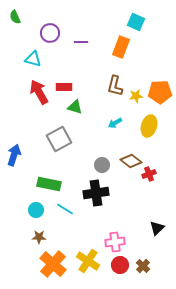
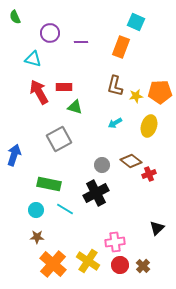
black cross: rotated 20 degrees counterclockwise
brown star: moved 2 px left
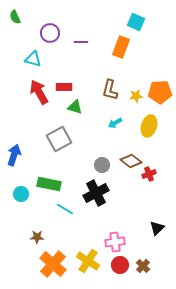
brown L-shape: moved 5 px left, 4 px down
cyan circle: moved 15 px left, 16 px up
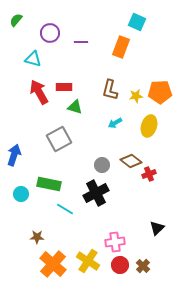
green semicircle: moved 1 px right, 3 px down; rotated 64 degrees clockwise
cyan square: moved 1 px right
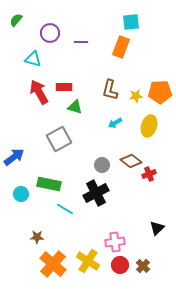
cyan square: moved 6 px left; rotated 30 degrees counterclockwise
blue arrow: moved 2 px down; rotated 35 degrees clockwise
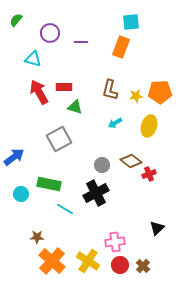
orange cross: moved 1 px left, 3 px up
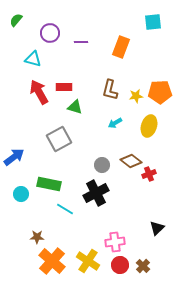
cyan square: moved 22 px right
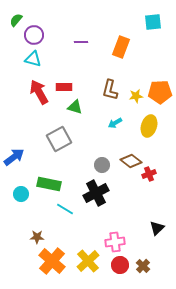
purple circle: moved 16 px left, 2 px down
yellow cross: rotated 15 degrees clockwise
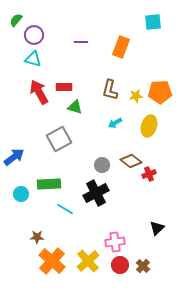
green rectangle: rotated 15 degrees counterclockwise
